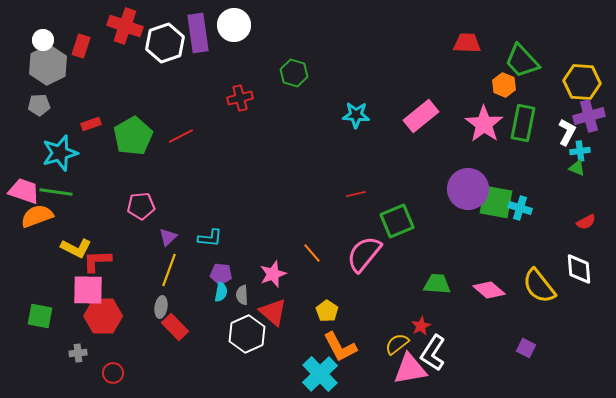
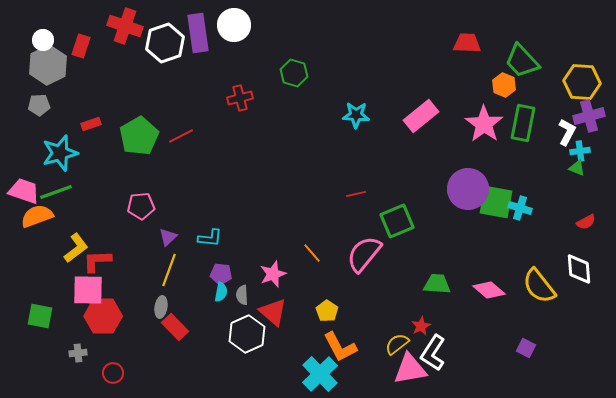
green pentagon at (133, 136): moved 6 px right
green line at (56, 192): rotated 28 degrees counterclockwise
yellow L-shape at (76, 248): rotated 64 degrees counterclockwise
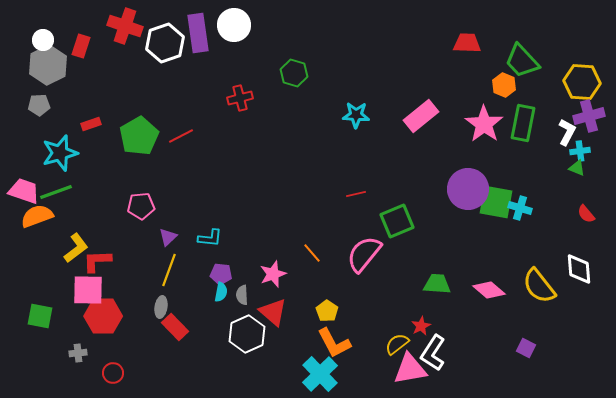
red semicircle at (586, 222): moved 8 px up; rotated 78 degrees clockwise
orange L-shape at (340, 347): moved 6 px left, 4 px up
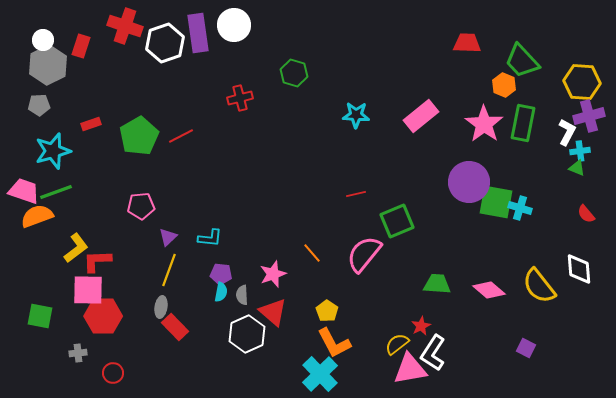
cyan star at (60, 153): moved 7 px left, 2 px up
purple circle at (468, 189): moved 1 px right, 7 px up
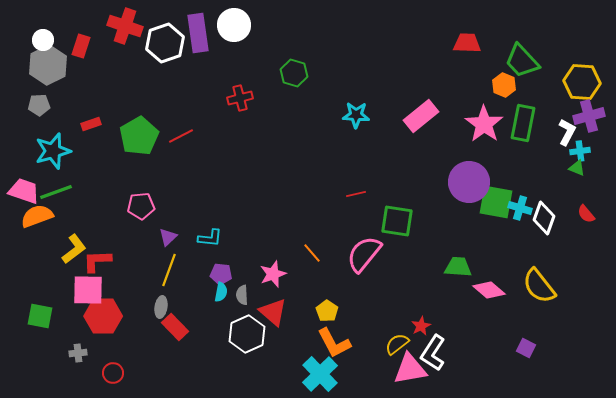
green square at (397, 221): rotated 32 degrees clockwise
yellow L-shape at (76, 248): moved 2 px left, 1 px down
white diamond at (579, 269): moved 35 px left, 51 px up; rotated 24 degrees clockwise
green trapezoid at (437, 284): moved 21 px right, 17 px up
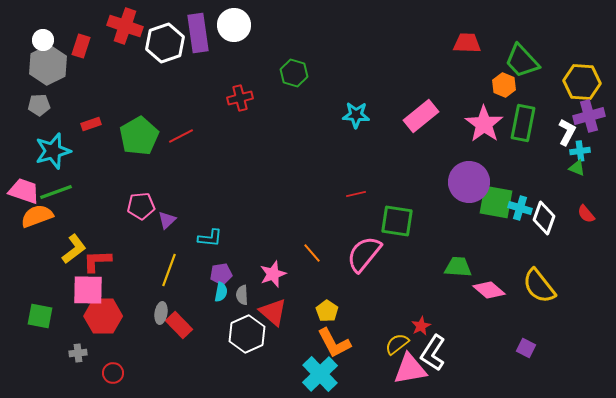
purple triangle at (168, 237): moved 1 px left, 17 px up
purple pentagon at (221, 274): rotated 15 degrees counterclockwise
gray ellipse at (161, 307): moved 6 px down
red rectangle at (175, 327): moved 4 px right, 2 px up
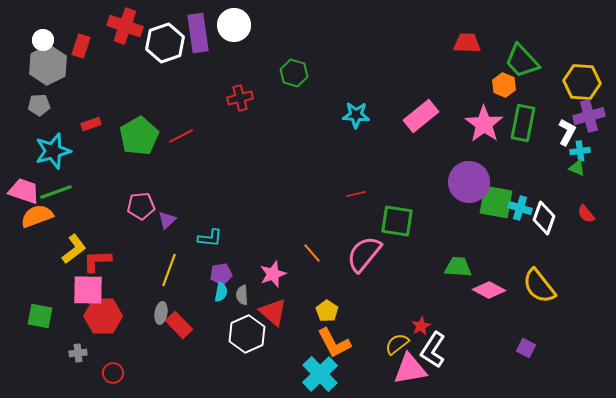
pink diamond at (489, 290): rotated 12 degrees counterclockwise
white L-shape at (433, 353): moved 3 px up
